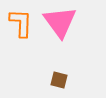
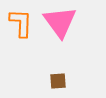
brown square: moved 1 px left, 1 px down; rotated 18 degrees counterclockwise
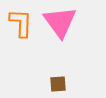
brown square: moved 3 px down
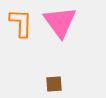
brown square: moved 4 px left
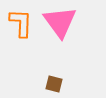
brown square: rotated 18 degrees clockwise
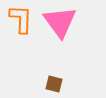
orange L-shape: moved 4 px up
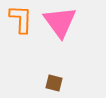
brown square: moved 1 px up
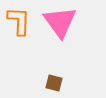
orange L-shape: moved 2 px left, 2 px down
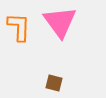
orange L-shape: moved 6 px down
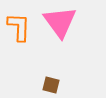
brown square: moved 3 px left, 2 px down
